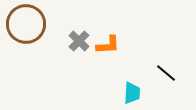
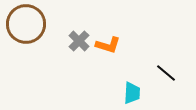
orange L-shape: rotated 20 degrees clockwise
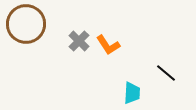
orange L-shape: rotated 40 degrees clockwise
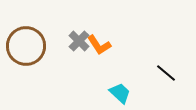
brown circle: moved 22 px down
orange L-shape: moved 9 px left
cyan trapezoid: moved 12 px left; rotated 50 degrees counterclockwise
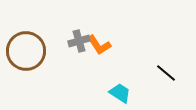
gray cross: rotated 30 degrees clockwise
brown circle: moved 5 px down
cyan trapezoid: rotated 10 degrees counterclockwise
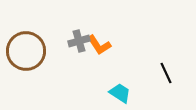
black line: rotated 25 degrees clockwise
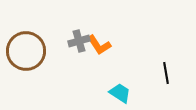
black line: rotated 15 degrees clockwise
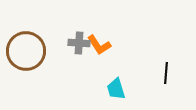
gray cross: moved 2 px down; rotated 20 degrees clockwise
black line: rotated 15 degrees clockwise
cyan trapezoid: moved 4 px left, 4 px up; rotated 140 degrees counterclockwise
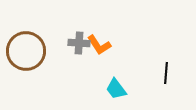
cyan trapezoid: rotated 20 degrees counterclockwise
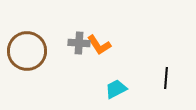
brown circle: moved 1 px right
black line: moved 5 px down
cyan trapezoid: rotated 100 degrees clockwise
